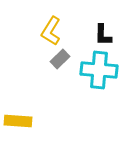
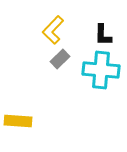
yellow L-shape: moved 2 px right, 1 px up; rotated 12 degrees clockwise
cyan cross: moved 2 px right
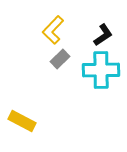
black L-shape: rotated 125 degrees counterclockwise
cyan cross: rotated 6 degrees counterclockwise
yellow rectangle: moved 4 px right; rotated 24 degrees clockwise
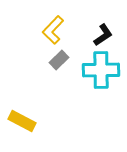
gray rectangle: moved 1 px left, 1 px down
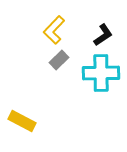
yellow L-shape: moved 1 px right
cyan cross: moved 3 px down
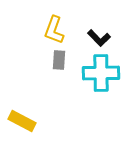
yellow L-shape: rotated 24 degrees counterclockwise
black L-shape: moved 4 px left, 3 px down; rotated 80 degrees clockwise
gray rectangle: rotated 42 degrees counterclockwise
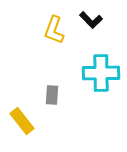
black L-shape: moved 8 px left, 18 px up
gray rectangle: moved 7 px left, 35 px down
yellow rectangle: rotated 24 degrees clockwise
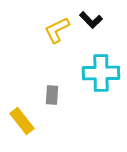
yellow L-shape: moved 3 px right; rotated 44 degrees clockwise
